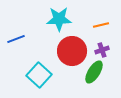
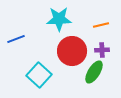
purple cross: rotated 16 degrees clockwise
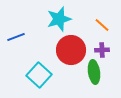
cyan star: rotated 15 degrees counterclockwise
orange line: moved 1 px right; rotated 56 degrees clockwise
blue line: moved 2 px up
red circle: moved 1 px left, 1 px up
green ellipse: rotated 40 degrees counterclockwise
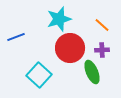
red circle: moved 1 px left, 2 px up
green ellipse: moved 2 px left; rotated 15 degrees counterclockwise
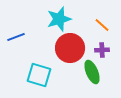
cyan square: rotated 25 degrees counterclockwise
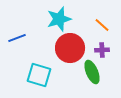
blue line: moved 1 px right, 1 px down
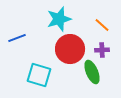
red circle: moved 1 px down
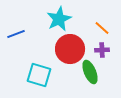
cyan star: rotated 10 degrees counterclockwise
orange line: moved 3 px down
blue line: moved 1 px left, 4 px up
green ellipse: moved 2 px left
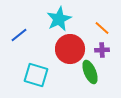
blue line: moved 3 px right, 1 px down; rotated 18 degrees counterclockwise
cyan square: moved 3 px left
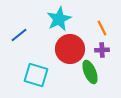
orange line: rotated 21 degrees clockwise
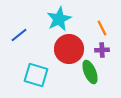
red circle: moved 1 px left
